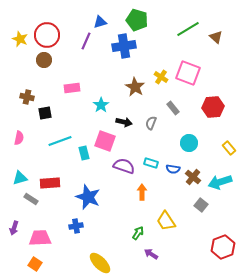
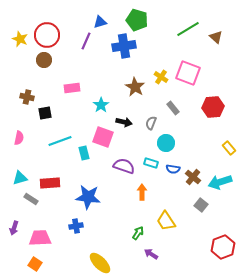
pink square at (105, 141): moved 2 px left, 4 px up
cyan circle at (189, 143): moved 23 px left
blue star at (88, 197): rotated 15 degrees counterclockwise
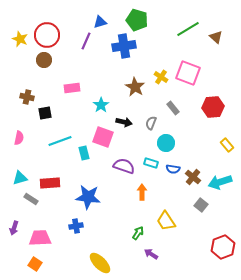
yellow rectangle at (229, 148): moved 2 px left, 3 px up
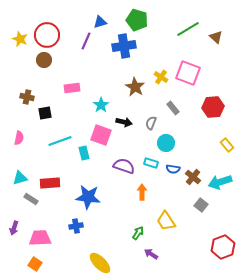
pink square at (103, 137): moved 2 px left, 2 px up
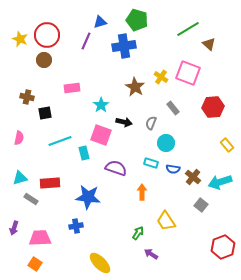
brown triangle at (216, 37): moved 7 px left, 7 px down
purple semicircle at (124, 166): moved 8 px left, 2 px down
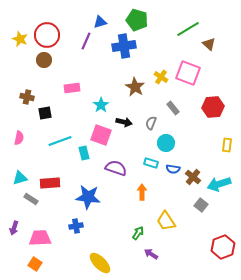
yellow rectangle at (227, 145): rotated 48 degrees clockwise
cyan arrow at (220, 182): moved 1 px left, 2 px down
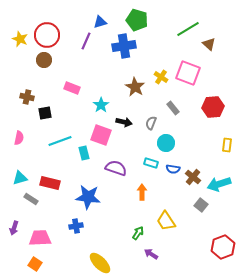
pink rectangle at (72, 88): rotated 28 degrees clockwise
red rectangle at (50, 183): rotated 18 degrees clockwise
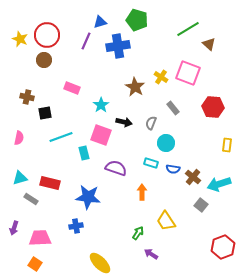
blue cross at (124, 46): moved 6 px left
red hexagon at (213, 107): rotated 10 degrees clockwise
cyan line at (60, 141): moved 1 px right, 4 px up
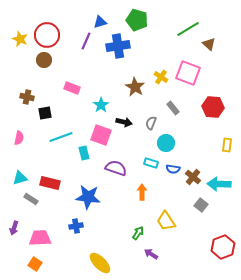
cyan arrow at (219, 184): rotated 20 degrees clockwise
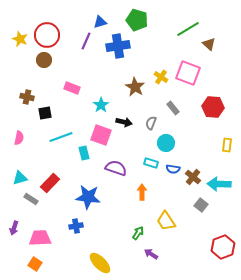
red rectangle at (50, 183): rotated 60 degrees counterclockwise
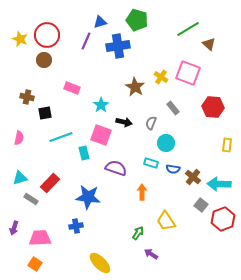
red hexagon at (223, 247): moved 28 px up
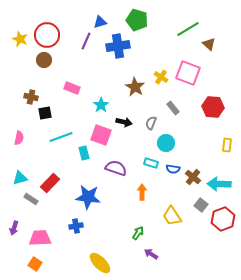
brown cross at (27, 97): moved 4 px right
yellow trapezoid at (166, 221): moved 6 px right, 5 px up
